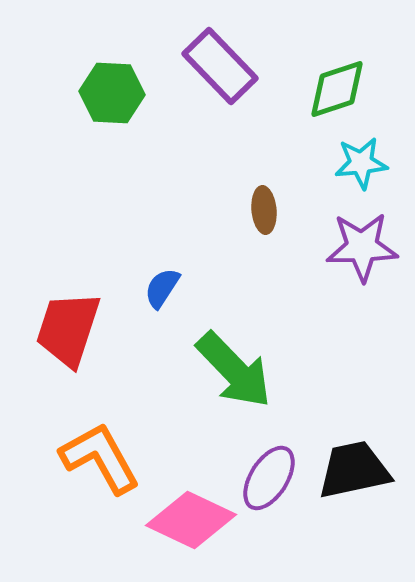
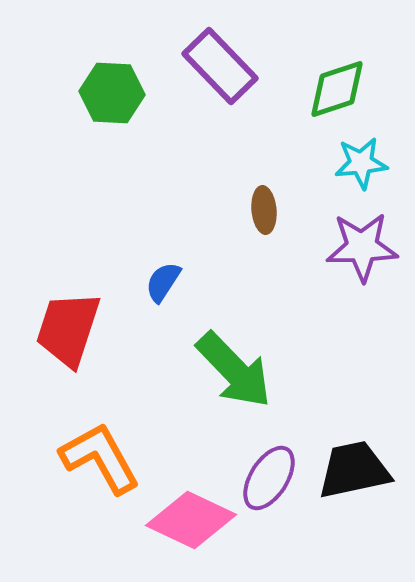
blue semicircle: moved 1 px right, 6 px up
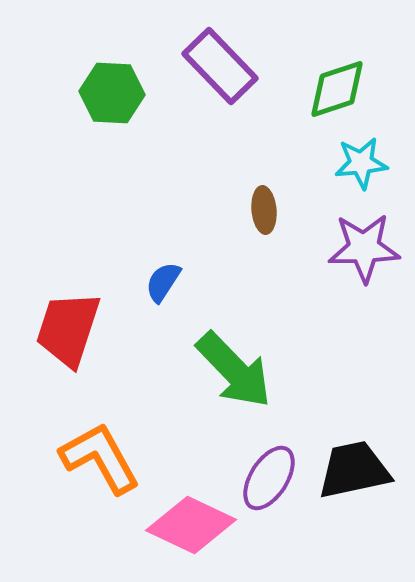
purple star: moved 2 px right, 1 px down
pink diamond: moved 5 px down
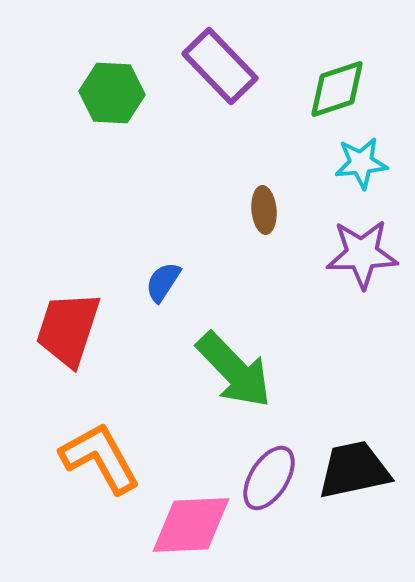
purple star: moved 2 px left, 6 px down
pink diamond: rotated 28 degrees counterclockwise
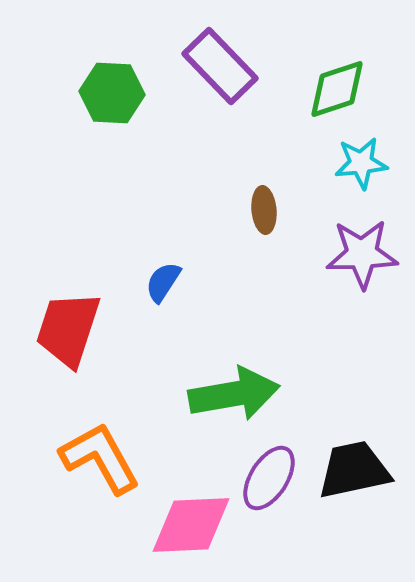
green arrow: moved 24 px down; rotated 56 degrees counterclockwise
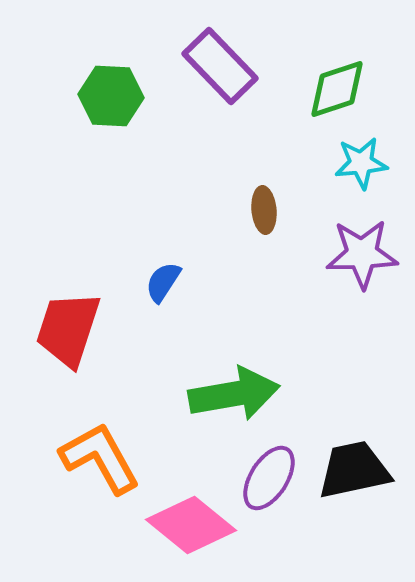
green hexagon: moved 1 px left, 3 px down
pink diamond: rotated 42 degrees clockwise
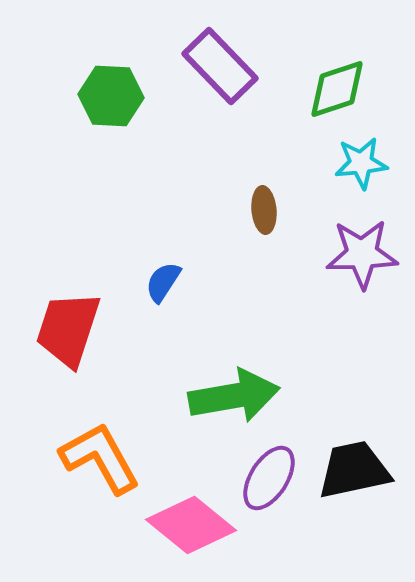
green arrow: moved 2 px down
